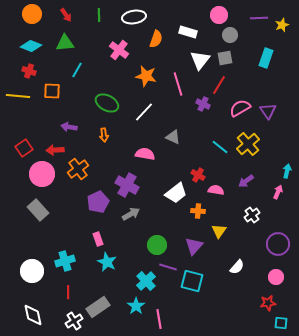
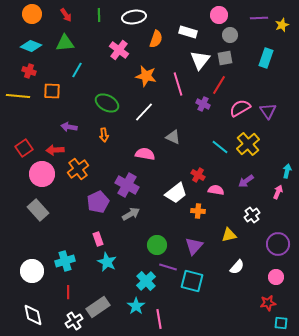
yellow triangle at (219, 231): moved 10 px right, 4 px down; rotated 42 degrees clockwise
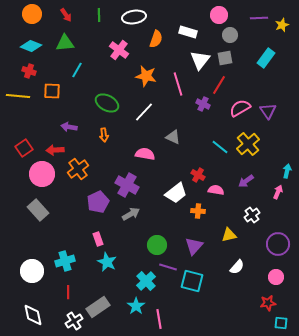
cyan rectangle at (266, 58): rotated 18 degrees clockwise
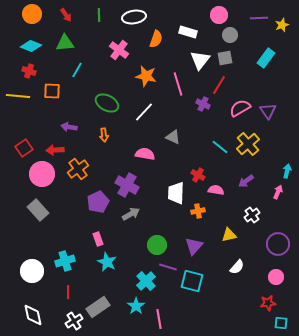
white trapezoid at (176, 193): rotated 130 degrees clockwise
orange cross at (198, 211): rotated 16 degrees counterclockwise
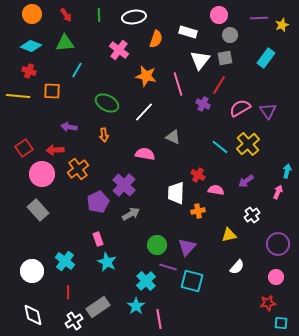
purple cross at (127, 185): moved 3 px left; rotated 15 degrees clockwise
purple triangle at (194, 246): moved 7 px left, 1 px down
cyan cross at (65, 261): rotated 36 degrees counterclockwise
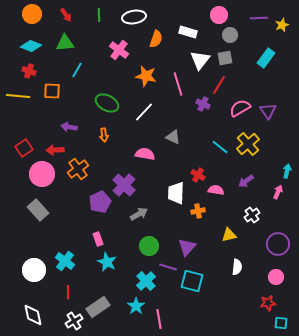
purple pentagon at (98, 202): moved 2 px right
gray arrow at (131, 214): moved 8 px right
green circle at (157, 245): moved 8 px left, 1 px down
white semicircle at (237, 267): rotated 35 degrees counterclockwise
white circle at (32, 271): moved 2 px right, 1 px up
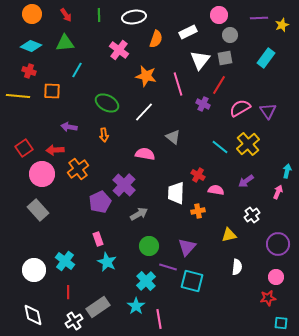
white rectangle at (188, 32): rotated 42 degrees counterclockwise
gray triangle at (173, 137): rotated 14 degrees clockwise
red star at (268, 303): moved 5 px up
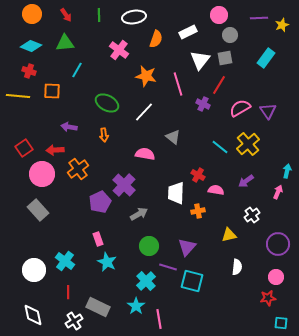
gray rectangle at (98, 307): rotated 60 degrees clockwise
